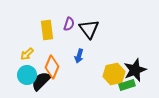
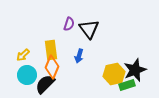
yellow rectangle: moved 4 px right, 20 px down
yellow arrow: moved 4 px left, 1 px down
black semicircle: moved 4 px right, 3 px down
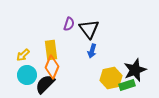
blue arrow: moved 13 px right, 5 px up
yellow hexagon: moved 3 px left, 4 px down
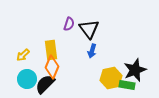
cyan circle: moved 4 px down
green rectangle: rotated 28 degrees clockwise
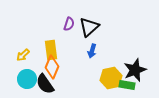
black triangle: moved 2 px up; rotated 25 degrees clockwise
black semicircle: rotated 80 degrees counterclockwise
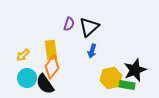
orange diamond: rotated 15 degrees clockwise
cyan circle: moved 1 px up
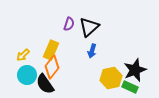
yellow rectangle: rotated 30 degrees clockwise
cyan circle: moved 3 px up
green rectangle: moved 3 px right, 2 px down; rotated 14 degrees clockwise
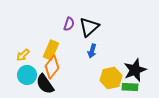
green rectangle: rotated 21 degrees counterclockwise
